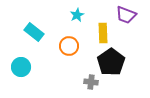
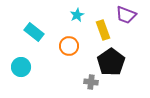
yellow rectangle: moved 3 px up; rotated 18 degrees counterclockwise
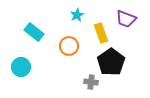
purple trapezoid: moved 4 px down
yellow rectangle: moved 2 px left, 3 px down
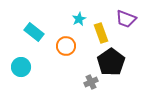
cyan star: moved 2 px right, 4 px down
orange circle: moved 3 px left
gray cross: rotated 32 degrees counterclockwise
